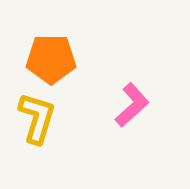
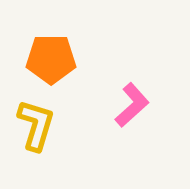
yellow L-shape: moved 1 px left, 7 px down
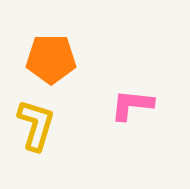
pink L-shape: rotated 132 degrees counterclockwise
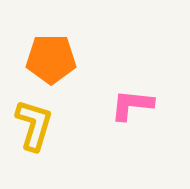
yellow L-shape: moved 2 px left
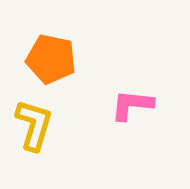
orange pentagon: rotated 12 degrees clockwise
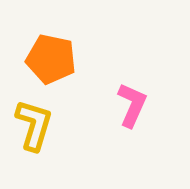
pink L-shape: rotated 108 degrees clockwise
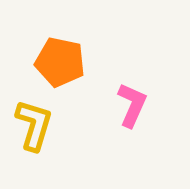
orange pentagon: moved 9 px right, 3 px down
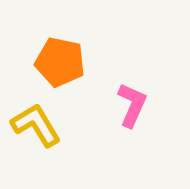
yellow L-shape: moved 2 px right; rotated 48 degrees counterclockwise
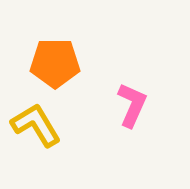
orange pentagon: moved 5 px left, 1 px down; rotated 12 degrees counterclockwise
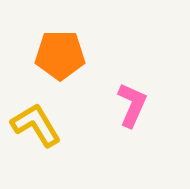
orange pentagon: moved 5 px right, 8 px up
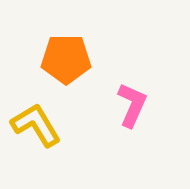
orange pentagon: moved 6 px right, 4 px down
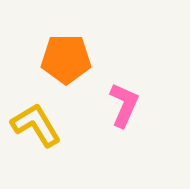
pink L-shape: moved 8 px left
